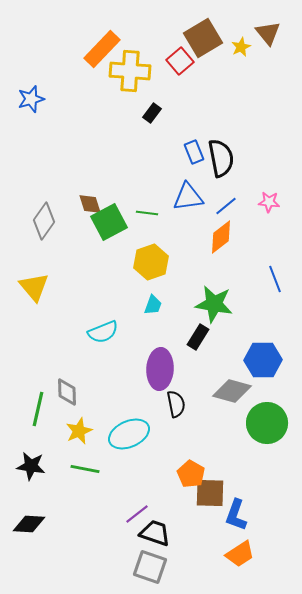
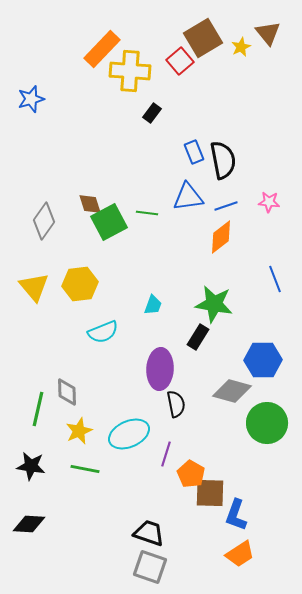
black semicircle at (221, 158): moved 2 px right, 2 px down
blue line at (226, 206): rotated 20 degrees clockwise
yellow hexagon at (151, 262): moved 71 px left, 22 px down; rotated 12 degrees clockwise
purple line at (137, 514): moved 29 px right, 60 px up; rotated 35 degrees counterclockwise
black trapezoid at (155, 533): moved 6 px left
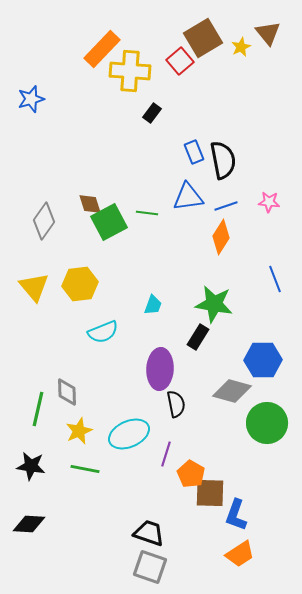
orange diamond at (221, 237): rotated 20 degrees counterclockwise
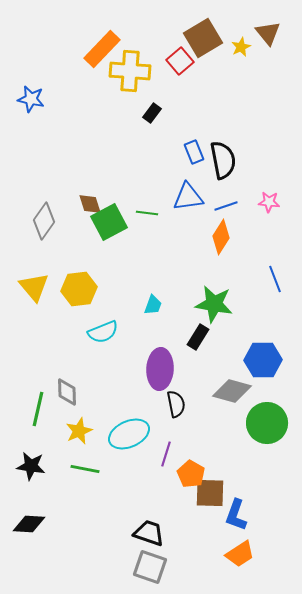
blue star at (31, 99): rotated 28 degrees clockwise
yellow hexagon at (80, 284): moved 1 px left, 5 px down
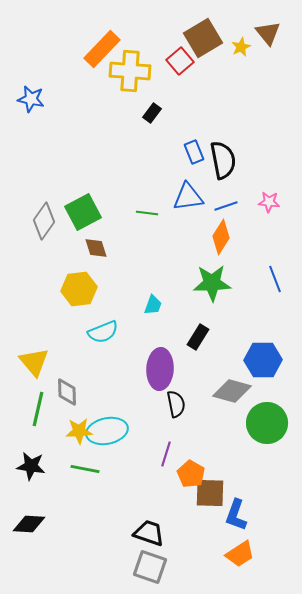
brown diamond at (90, 204): moved 6 px right, 44 px down
green square at (109, 222): moved 26 px left, 10 px up
yellow triangle at (34, 287): moved 75 px down
green star at (214, 304): moved 2 px left, 21 px up; rotated 12 degrees counterclockwise
yellow star at (79, 431): rotated 20 degrees clockwise
cyan ellipse at (129, 434): moved 22 px left, 3 px up; rotated 12 degrees clockwise
